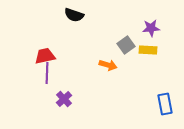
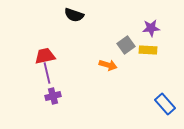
purple line: rotated 15 degrees counterclockwise
purple cross: moved 11 px left, 3 px up; rotated 28 degrees clockwise
blue rectangle: rotated 30 degrees counterclockwise
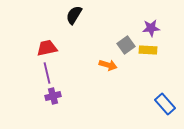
black semicircle: rotated 102 degrees clockwise
red trapezoid: moved 2 px right, 8 px up
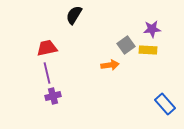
purple star: moved 1 px right, 1 px down
orange arrow: moved 2 px right; rotated 24 degrees counterclockwise
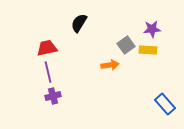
black semicircle: moved 5 px right, 8 px down
purple line: moved 1 px right, 1 px up
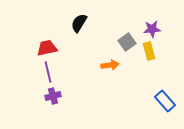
gray square: moved 1 px right, 3 px up
yellow rectangle: moved 1 px right, 1 px down; rotated 72 degrees clockwise
blue rectangle: moved 3 px up
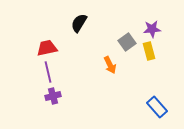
orange arrow: rotated 72 degrees clockwise
blue rectangle: moved 8 px left, 6 px down
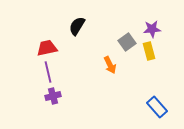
black semicircle: moved 2 px left, 3 px down
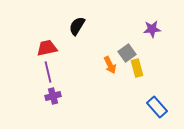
gray square: moved 11 px down
yellow rectangle: moved 12 px left, 17 px down
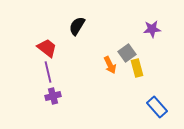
red trapezoid: rotated 50 degrees clockwise
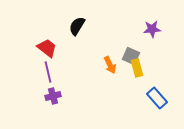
gray square: moved 4 px right, 3 px down; rotated 30 degrees counterclockwise
blue rectangle: moved 9 px up
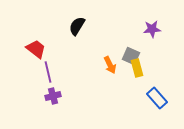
red trapezoid: moved 11 px left, 1 px down
